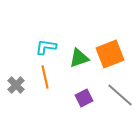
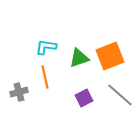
orange square: moved 2 px down
gray cross: moved 3 px right, 7 px down; rotated 30 degrees clockwise
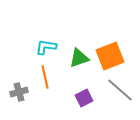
gray line: moved 5 px up
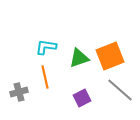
purple square: moved 2 px left
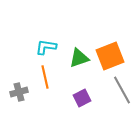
gray line: moved 2 px right; rotated 20 degrees clockwise
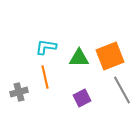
green triangle: rotated 20 degrees clockwise
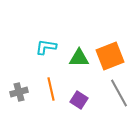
orange line: moved 6 px right, 12 px down
gray line: moved 3 px left, 3 px down
purple square: moved 3 px left, 2 px down; rotated 30 degrees counterclockwise
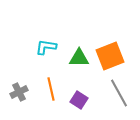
gray cross: rotated 12 degrees counterclockwise
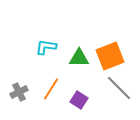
orange line: rotated 45 degrees clockwise
gray line: moved 5 px up; rotated 16 degrees counterclockwise
